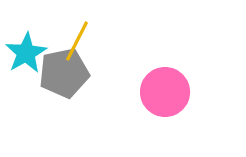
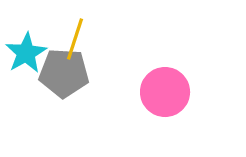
yellow line: moved 2 px left, 2 px up; rotated 9 degrees counterclockwise
gray pentagon: rotated 15 degrees clockwise
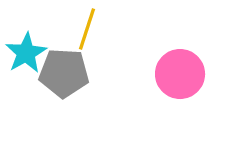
yellow line: moved 12 px right, 10 px up
pink circle: moved 15 px right, 18 px up
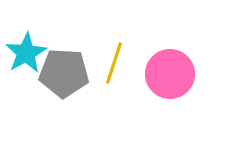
yellow line: moved 27 px right, 34 px down
pink circle: moved 10 px left
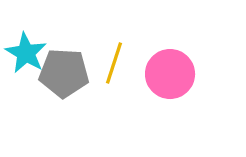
cyan star: rotated 12 degrees counterclockwise
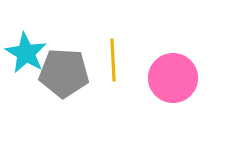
yellow line: moved 1 px left, 3 px up; rotated 21 degrees counterclockwise
pink circle: moved 3 px right, 4 px down
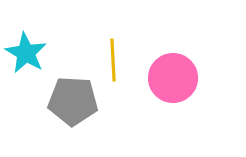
gray pentagon: moved 9 px right, 28 px down
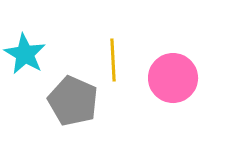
cyan star: moved 1 px left, 1 px down
gray pentagon: rotated 21 degrees clockwise
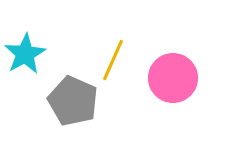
cyan star: rotated 12 degrees clockwise
yellow line: rotated 27 degrees clockwise
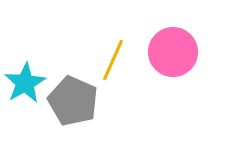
cyan star: moved 29 px down
pink circle: moved 26 px up
